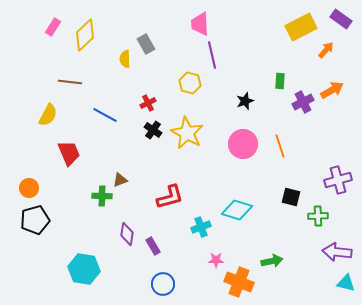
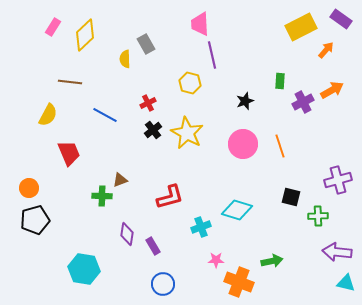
black cross at (153, 130): rotated 18 degrees clockwise
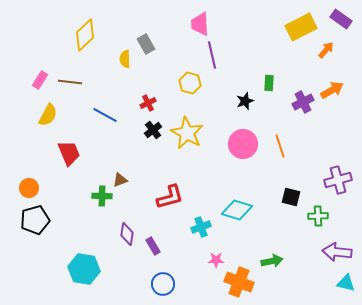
pink rectangle at (53, 27): moved 13 px left, 53 px down
green rectangle at (280, 81): moved 11 px left, 2 px down
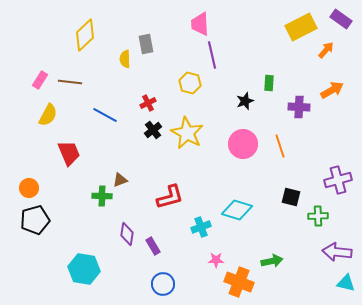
gray rectangle at (146, 44): rotated 18 degrees clockwise
purple cross at (303, 102): moved 4 px left, 5 px down; rotated 30 degrees clockwise
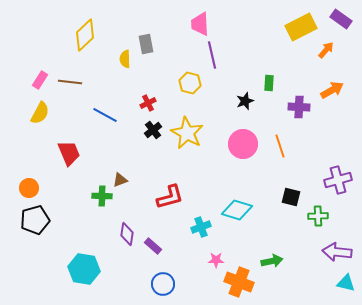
yellow semicircle at (48, 115): moved 8 px left, 2 px up
purple rectangle at (153, 246): rotated 18 degrees counterclockwise
